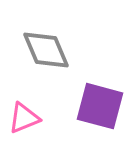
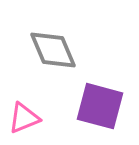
gray diamond: moved 7 px right
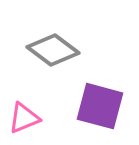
gray diamond: rotated 30 degrees counterclockwise
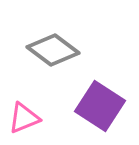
purple square: rotated 18 degrees clockwise
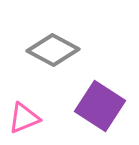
gray diamond: rotated 9 degrees counterclockwise
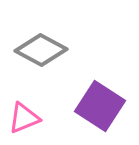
gray diamond: moved 12 px left
